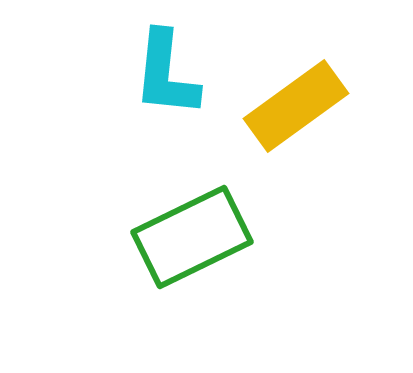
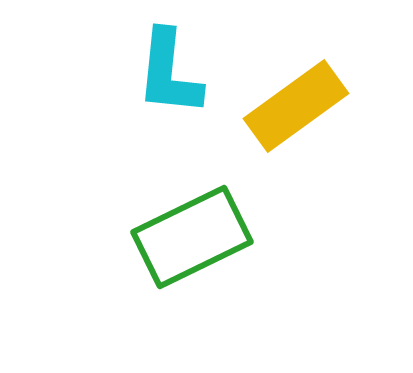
cyan L-shape: moved 3 px right, 1 px up
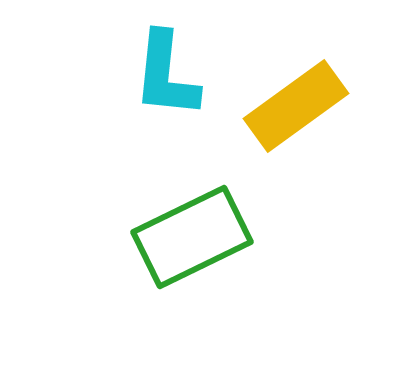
cyan L-shape: moved 3 px left, 2 px down
